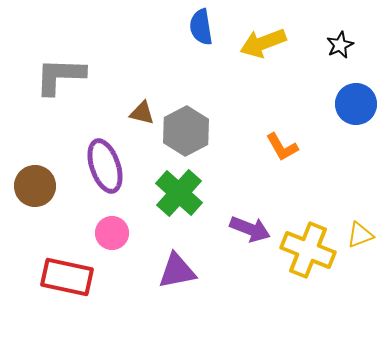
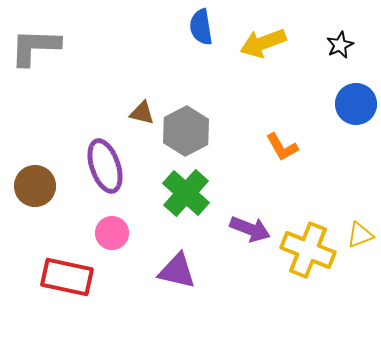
gray L-shape: moved 25 px left, 29 px up
green cross: moved 7 px right
purple triangle: rotated 24 degrees clockwise
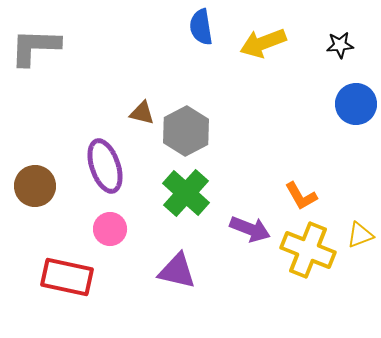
black star: rotated 20 degrees clockwise
orange L-shape: moved 19 px right, 49 px down
pink circle: moved 2 px left, 4 px up
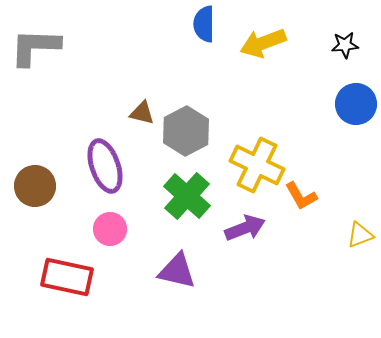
blue semicircle: moved 3 px right, 3 px up; rotated 9 degrees clockwise
black star: moved 5 px right
green cross: moved 1 px right, 3 px down
purple arrow: moved 5 px left, 1 px up; rotated 42 degrees counterclockwise
yellow cross: moved 51 px left, 85 px up; rotated 4 degrees clockwise
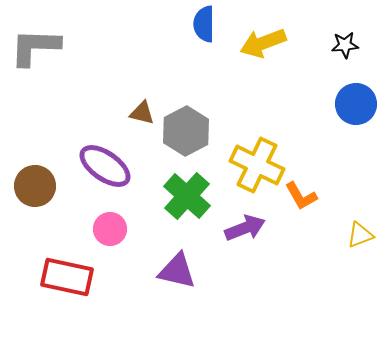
purple ellipse: rotated 36 degrees counterclockwise
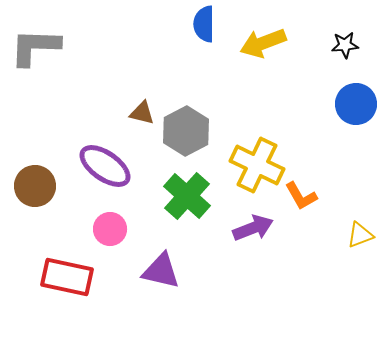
purple arrow: moved 8 px right
purple triangle: moved 16 px left
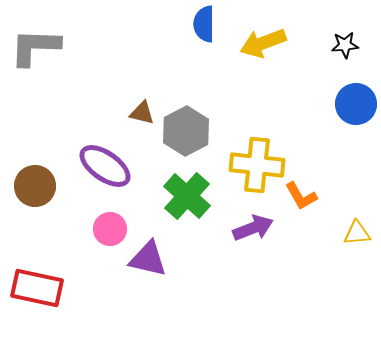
yellow cross: rotated 20 degrees counterclockwise
yellow triangle: moved 3 px left, 2 px up; rotated 16 degrees clockwise
purple triangle: moved 13 px left, 12 px up
red rectangle: moved 30 px left, 11 px down
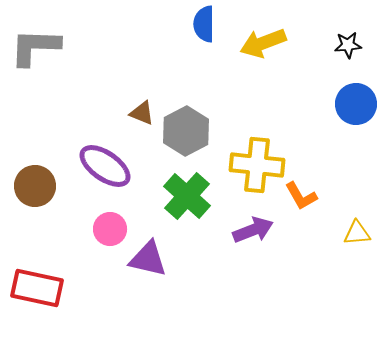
black star: moved 3 px right
brown triangle: rotated 8 degrees clockwise
purple arrow: moved 2 px down
